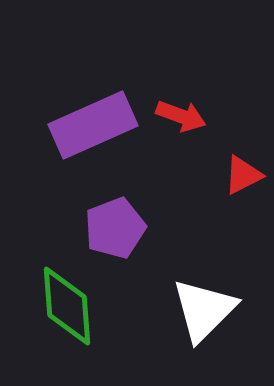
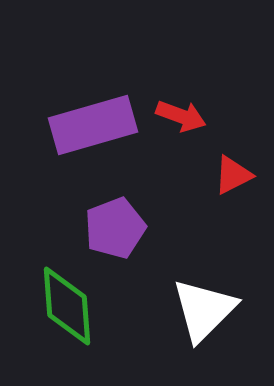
purple rectangle: rotated 8 degrees clockwise
red triangle: moved 10 px left
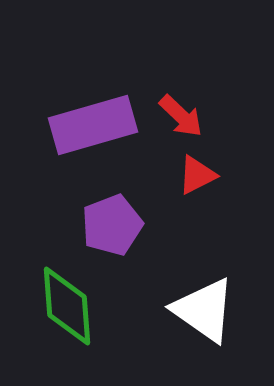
red arrow: rotated 24 degrees clockwise
red triangle: moved 36 px left
purple pentagon: moved 3 px left, 3 px up
white triangle: rotated 40 degrees counterclockwise
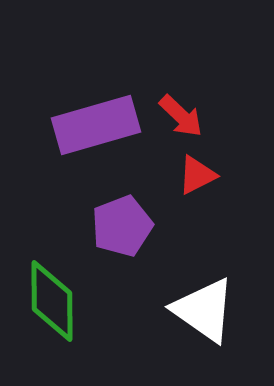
purple rectangle: moved 3 px right
purple pentagon: moved 10 px right, 1 px down
green diamond: moved 15 px left, 5 px up; rotated 4 degrees clockwise
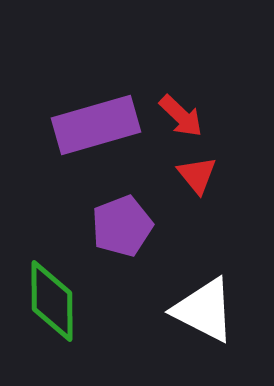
red triangle: rotated 42 degrees counterclockwise
white triangle: rotated 8 degrees counterclockwise
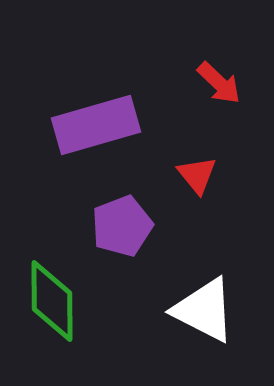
red arrow: moved 38 px right, 33 px up
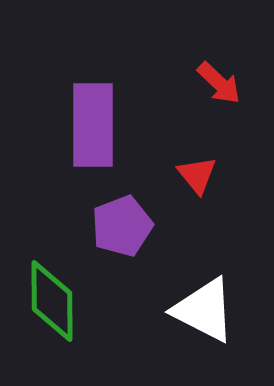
purple rectangle: moved 3 px left; rotated 74 degrees counterclockwise
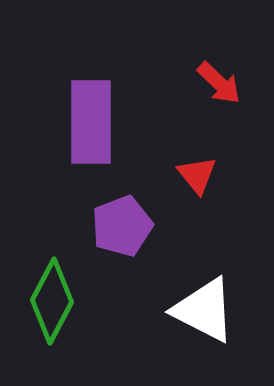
purple rectangle: moved 2 px left, 3 px up
green diamond: rotated 28 degrees clockwise
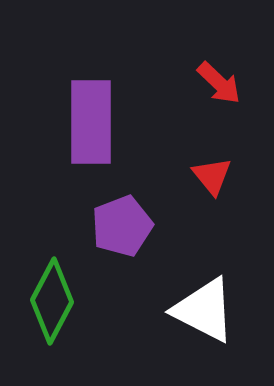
red triangle: moved 15 px right, 1 px down
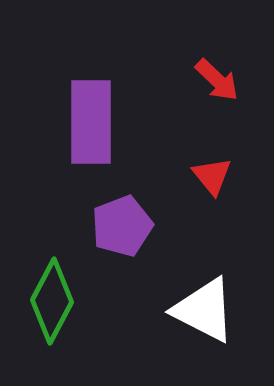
red arrow: moved 2 px left, 3 px up
